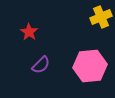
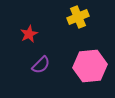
yellow cross: moved 23 px left
red star: moved 2 px down; rotated 12 degrees clockwise
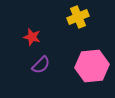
red star: moved 3 px right, 3 px down; rotated 30 degrees counterclockwise
pink hexagon: moved 2 px right
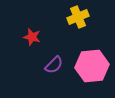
purple semicircle: moved 13 px right
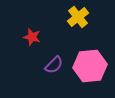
yellow cross: rotated 15 degrees counterclockwise
pink hexagon: moved 2 px left
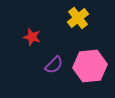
yellow cross: moved 1 px down
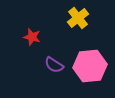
purple semicircle: rotated 78 degrees clockwise
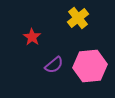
red star: rotated 18 degrees clockwise
purple semicircle: rotated 72 degrees counterclockwise
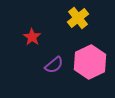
pink hexagon: moved 4 px up; rotated 20 degrees counterclockwise
